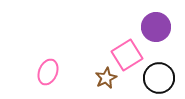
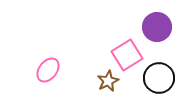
purple circle: moved 1 px right
pink ellipse: moved 2 px up; rotated 15 degrees clockwise
brown star: moved 2 px right, 3 px down
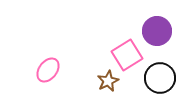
purple circle: moved 4 px down
black circle: moved 1 px right
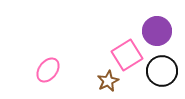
black circle: moved 2 px right, 7 px up
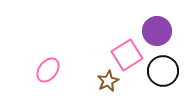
black circle: moved 1 px right
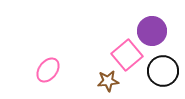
purple circle: moved 5 px left
pink square: rotated 8 degrees counterclockwise
brown star: rotated 20 degrees clockwise
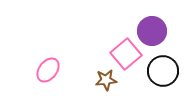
pink square: moved 1 px left, 1 px up
brown star: moved 2 px left, 1 px up
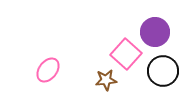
purple circle: moved 3 px right, 1 px down
pink square: rotated 8 degrees counterclockwise
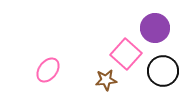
purple circle: moved 4 px up
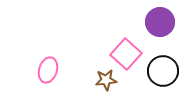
purple circle: moved 5 px right, 6 px up
pink ellipse: rotated 20 degrees counterclockwise
